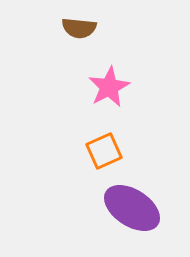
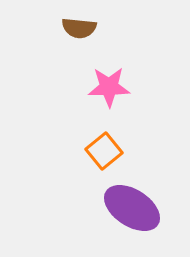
pink star: rotated 27 degrees clockwise
orange square: rotated 15 degrees counterclockwise
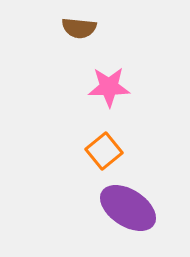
purple ellipse: moved 4 px left
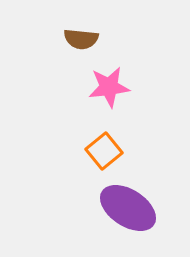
brown semicircle: moved 2 px right, 11 px down
pink star: rotated 6 degrees counterclockwise
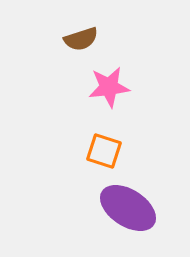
brown semicircle: rotated 24 degrees counterclockwise
orange square: rotated 33 degrees counterclockwise
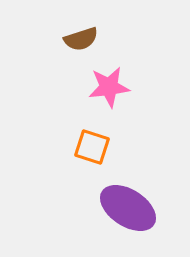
orange square: moved 12 px left, 4 px up
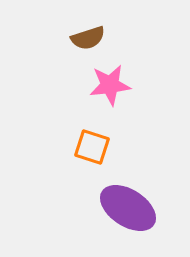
brown semicircle: moved 7 px right, 1 px up
pink star: moved 1 px right, 2 px up
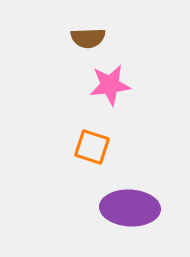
brown semicircle: rotated 16 degrees clockwise
purple ellipse: moved 2 px right; rotated 30 degrees counterclockwise
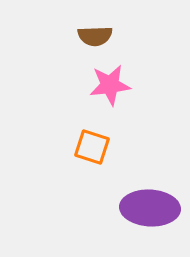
brown semicircle: moved 7 px right, 2 px up
purple ellipse: moved 20 px right
